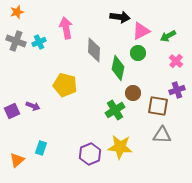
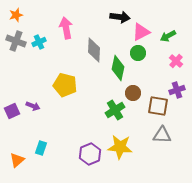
orange star: moved 1 px left, 3 px down
pink triangle: moved 1 px down
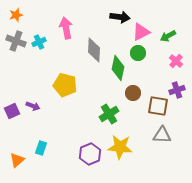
green cross: moved 6 px left, 4 px down
